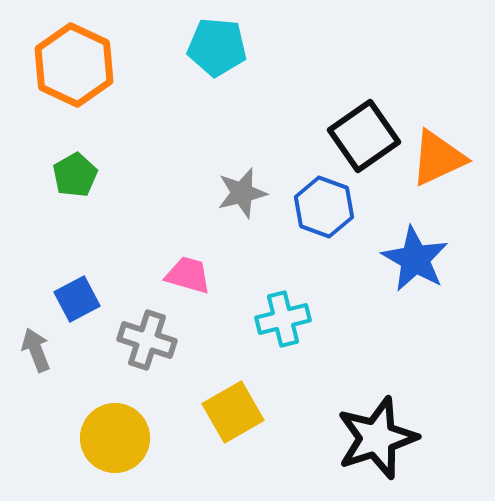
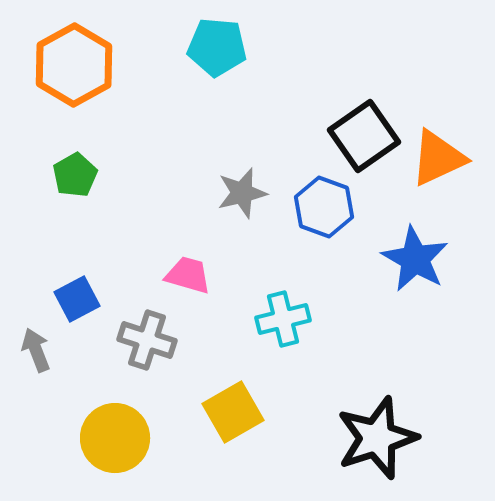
orange hexagon: rotated 6 degrees clockwise
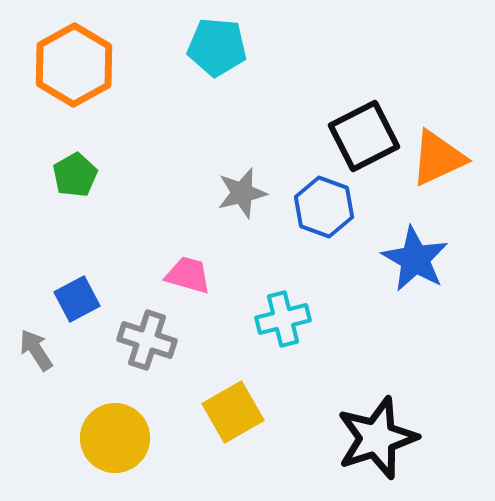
black square: rotated 8 degrees clockwise
gray arrow: rotated 12 degrees counterclockwise
